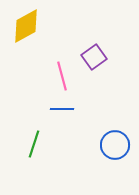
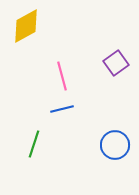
purple square: moved 22 px right, 6 px down
blue line: rotated 15 degrees counterclockwise
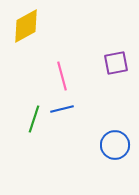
purple square: rotated 25 degrees clockwise
green line: moved 25 px up
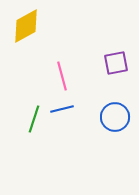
blue circle: moved 28 px up
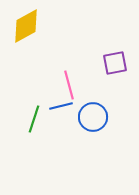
purple square: moved 1 px left
pink line: moved 7 px right, 9 px down
blue line: moved 1 px left, 3 px up
blue circle: moved 22 px left
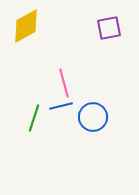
purple square: moved 6 px left, 35 px up
pink line: moved 5 px left, 2 px up
green line: moved 1 px up
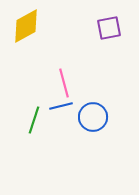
green line: moved 2 px down
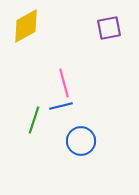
blue circle: moved 12 px left, 24 px down
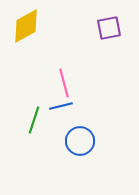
blue circle: moved 1 px left
